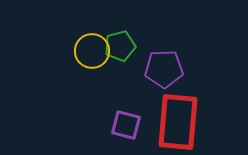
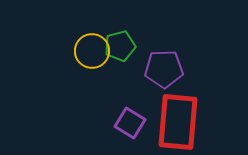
purple square: moved 4 px right, 2 px up; rotated 16 degrees clockwise
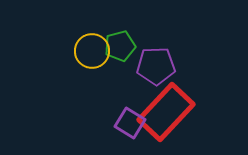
purple pentagon: moved 8 px left, 3 px up
red rectangle: moved 12 px left, 10 px up; rotated 38 degrees clockwise
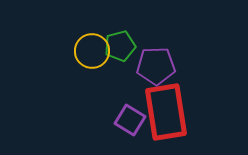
red rectangle: rotated 52 degrees counterclockwise
purple square: moved 3 px up
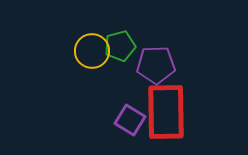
purple pentagon: moved 1 px up
red rectangle: rotated 8 degrees clockwise
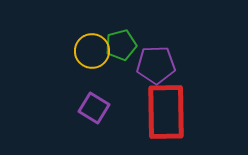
green pentagon: moved 1 px right, 1 px up
purple square: moved 36 px left, 12 px up
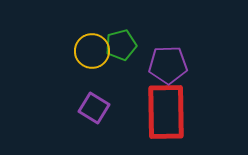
purple pentagon: moved 12 px right
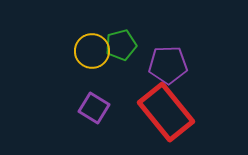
red rectangle: rotated 38 degrees counterclockwise
